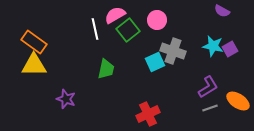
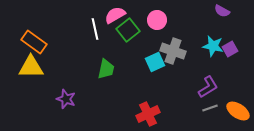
yellow triangle: moved 3 px left, 2 px down
orange ellipse: moved 10 px down
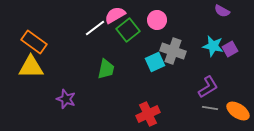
white line: moved 1 px up; rotated 65 degrees clockwise
gray line: rotated 28 degrees clockwise
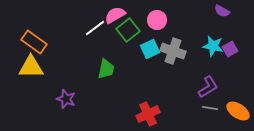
cyan square: moved 5 px left, 13 px up
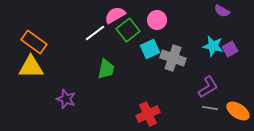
white line: moved 5 px down
gray cross: moved 7 px down
